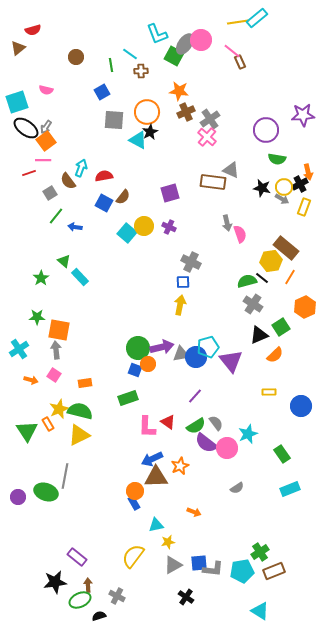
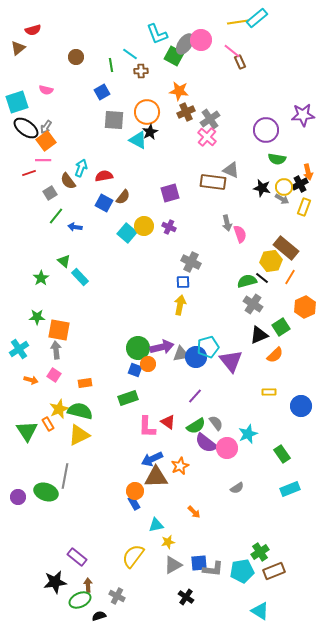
orange arrow at (194, 512): rotated 24 degrees clockwise
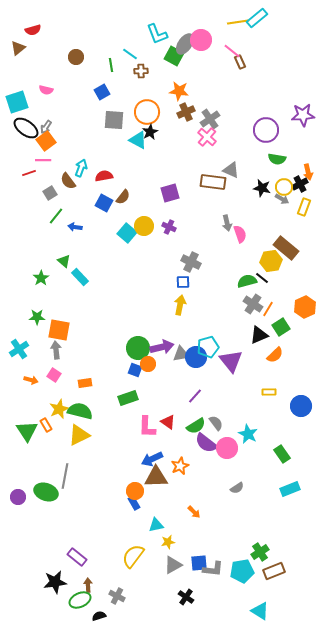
orange line at (290, 277): moved 22 px left, 32 px down
orange rectangle at (48, 424): moved 2 px left, 1 px down
cyan star at (248, 434): rotated 24 degrees counterclockwise
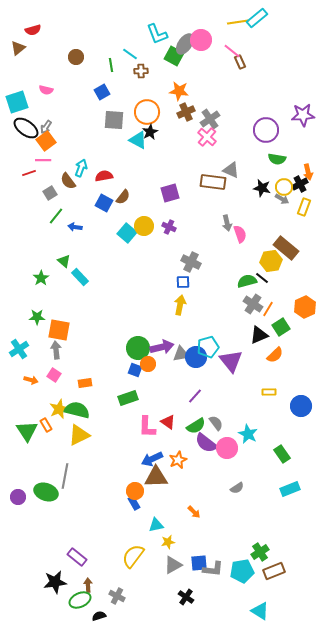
green semicircle at (80, 411): moved 3 px left, 1 px up
orange star at (180, 466): moved 2 px left, 6 px up
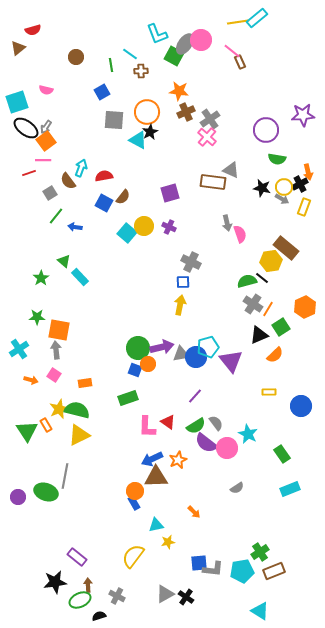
gray triangle at (173, 565): moved 8 px left, 29 px down
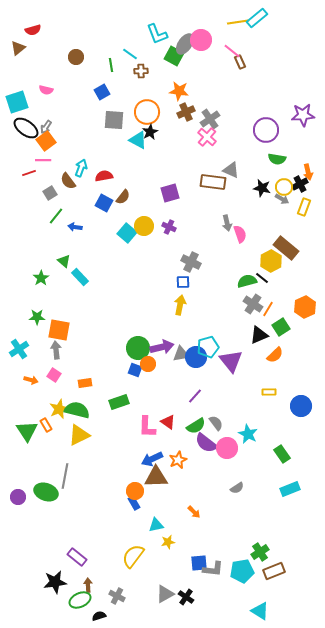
yellow hexagon at (271, 261): rotated 20 degrees counterclockwise
green rectangle at (128, 398): moved 9 px left, 4 px down
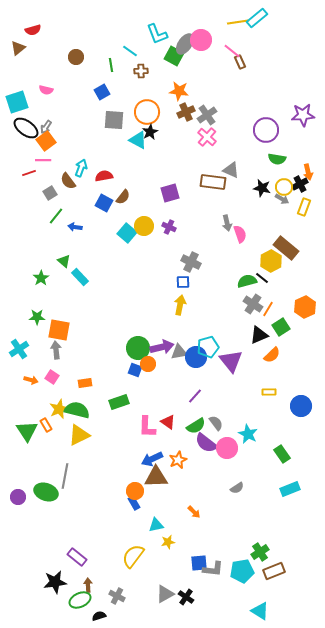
cyan line at (130, 54): moved 3 px up
gray cross at (210, 119): moved 3 px left, 4 px up
gray triangle at (181, 354): moved 2 px left, 2 px up
orange semicircle at (275, 355): moved 3 px left
pink square at (54, 375): moved 2 px left, 2 px down
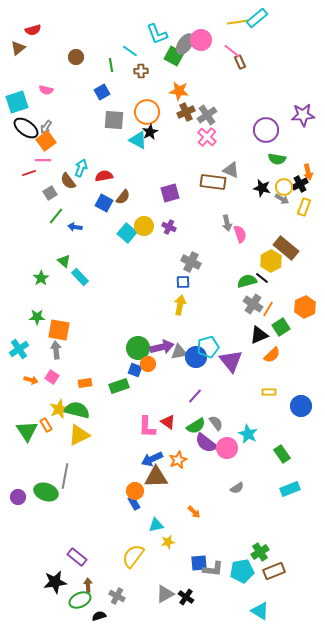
green rectangle at (119, 402): moved 16 px up
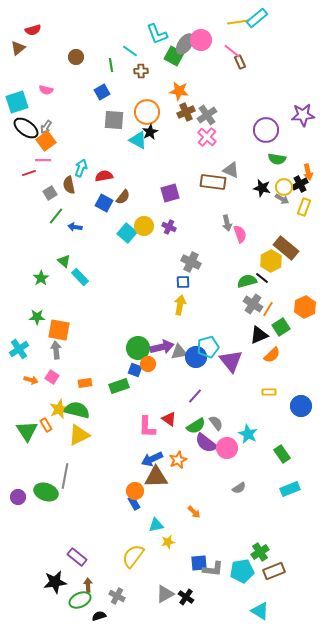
brown semicircle at (68, 181): moved 1 px right, 4 px down; rotated 24 degrees clockwise
red triangle at (168, 422): moved 1 px right, 3 px up
gray semicircle at (237, 488): moved 2 px right
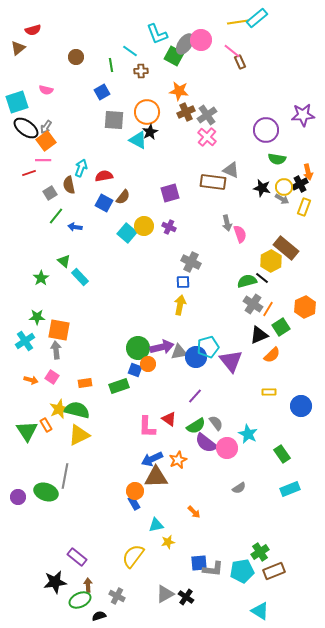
cyan cross at (19, 349): moved 6 px right, 8 px up
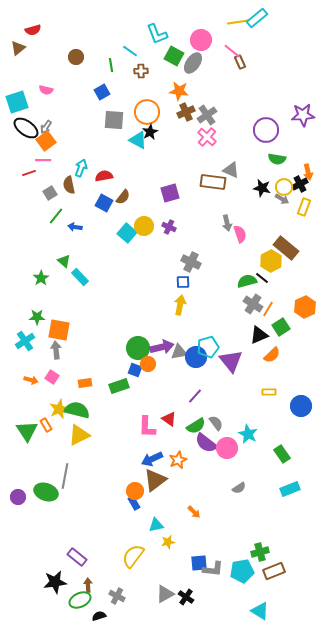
gray ellipse at (185, 44): moved 8 px right, 19 px down
brown triangle at (156, 477): moved 1 px left, 3 px down; rotated 35 degrees counterclockwise
green cross at (260, 552): rotated 18 degrees clockwise
